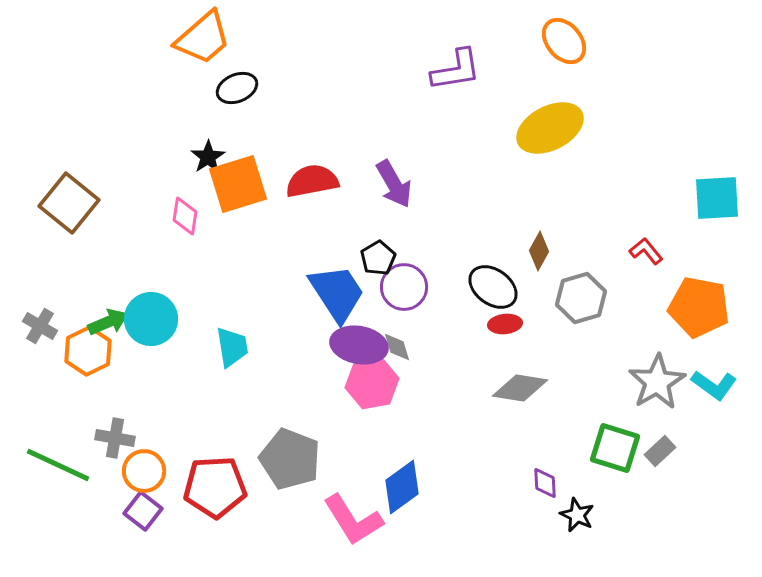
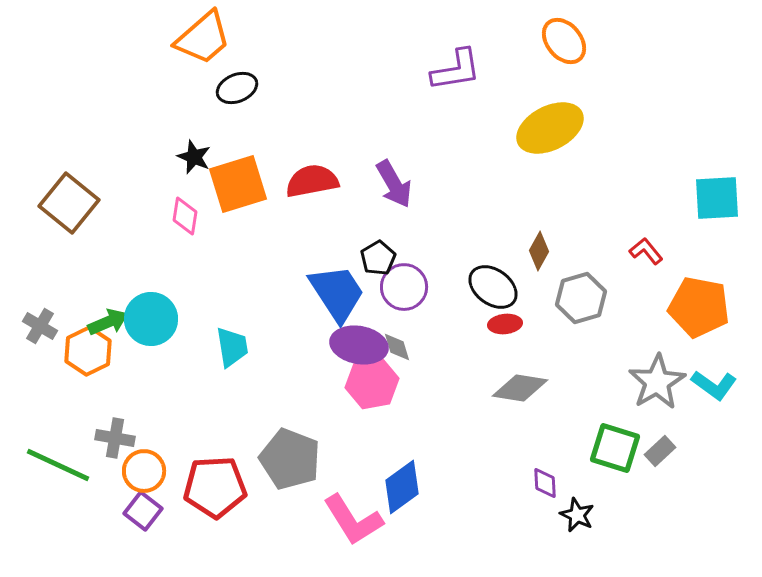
black star at (208, 157): moved 14 px left; rotated 16 degrees counterclockwise
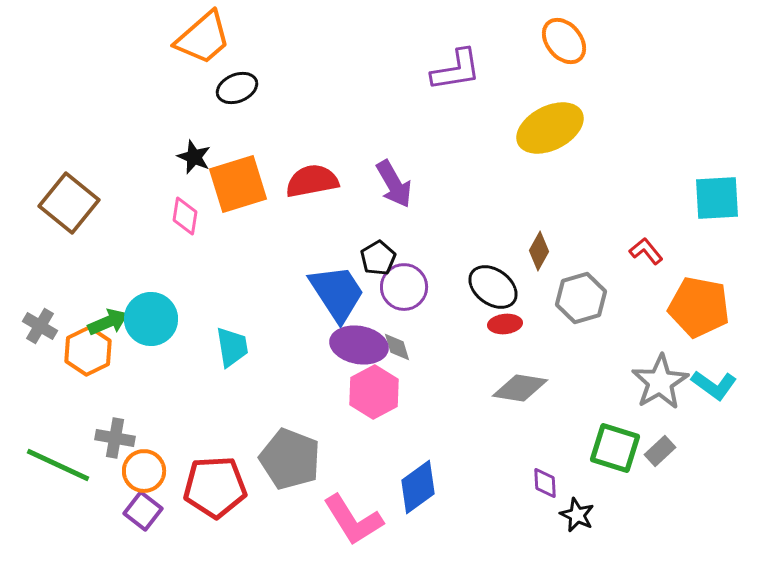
gray star at (657, 382): moved 3 px right
pink hexagon at (372, 383): moved 2 px right, 9 px down; rotated 18 degrees counterclockwise
blue diamond at (402, 487): moved 16 px right
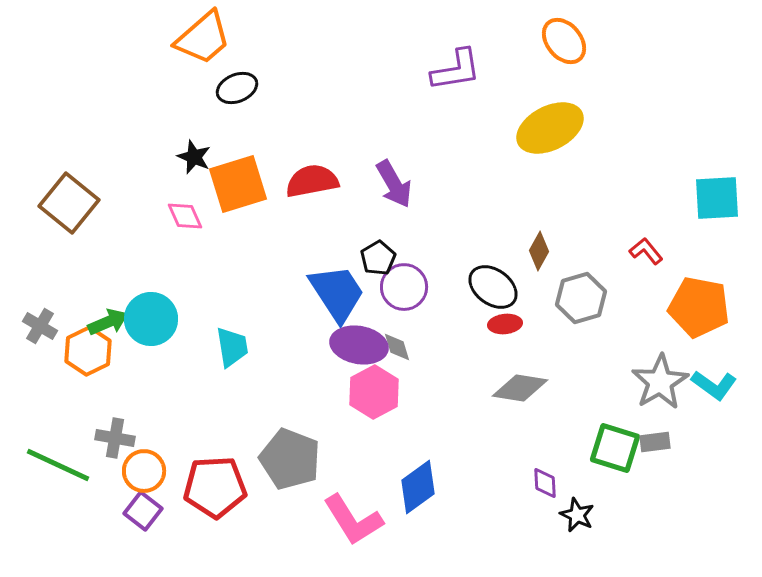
pink diamond at (185, 216): rotated 33 degrees counterclockwise
gray rectangle at (660, 451): moved 5 px left, 9 px up; rotated 36 degrees clockwise
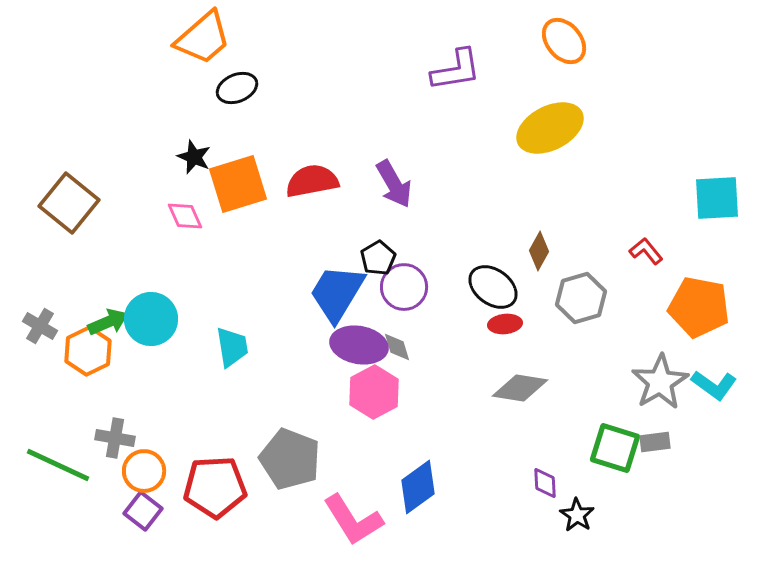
blue trapezoid at (337, 293): rotated 116 degrees counterclockwise
black star at (577, 515): rotated 8 degrees clockwise
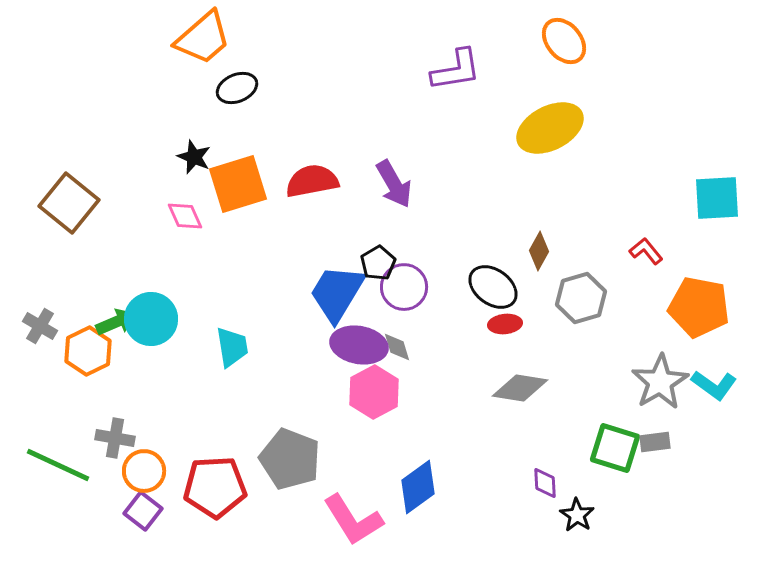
black pentagon at (378, 258): moved 5 px down
green arrow at (108, 322): moved 8 px right
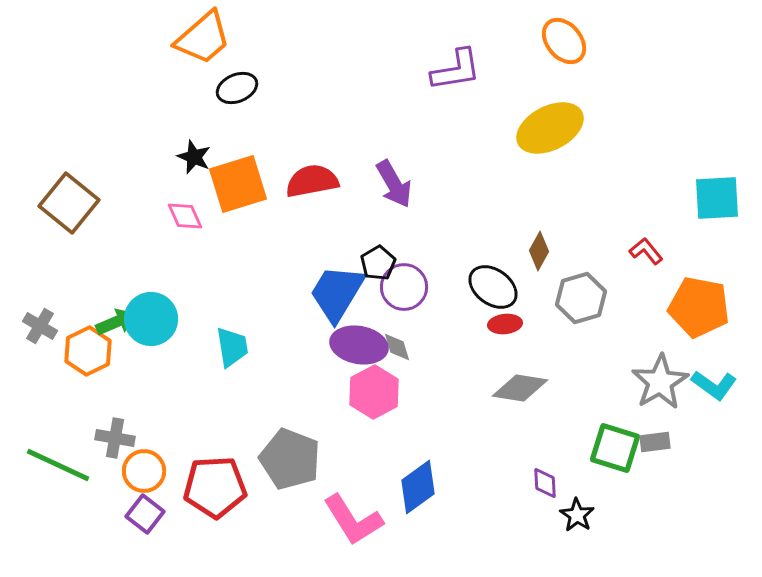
purple square at (143, 511): moved 2 px right, 3 px down
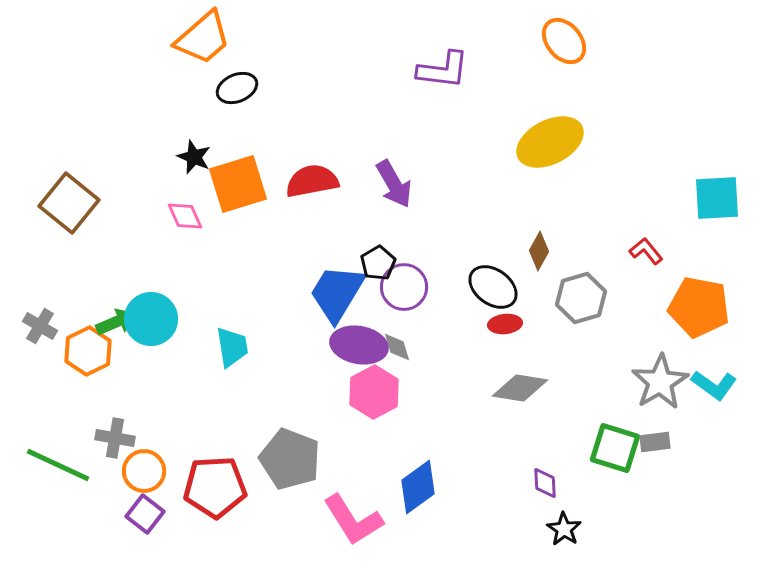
purple L-shape at (456, 70): moved 13 px left; rotated 16 degrees clockwise
yellow ellipse at (550, 128): moved 14 px down
black star at (577, 515): moved 13 px left, 14 px down
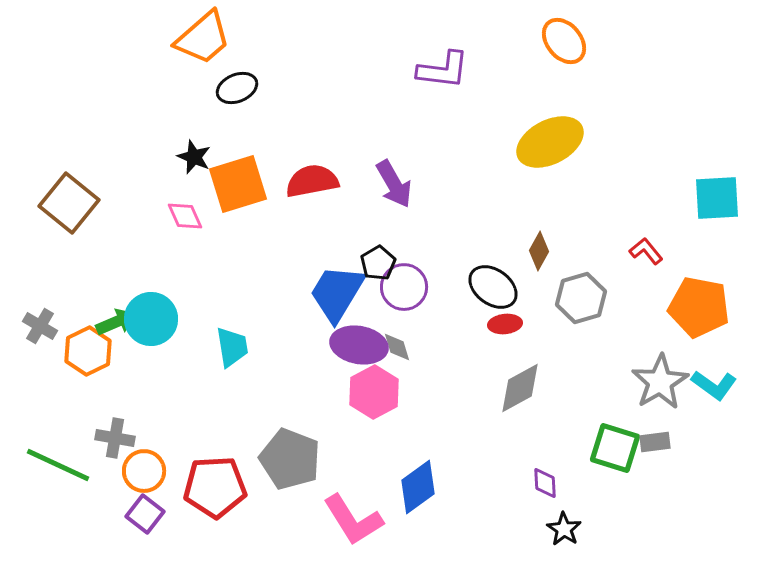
gray diamond at (520, 388): rotated 38 degrees counterclockwise
